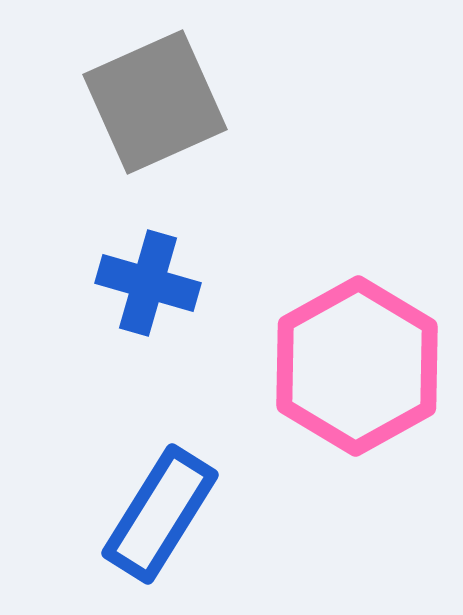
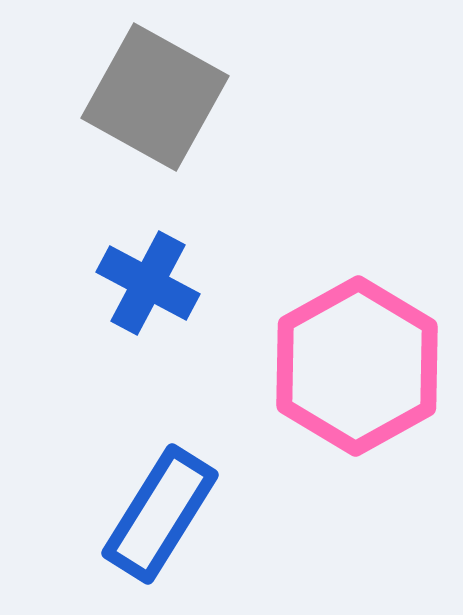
gray square: moved 5 px up; rotated 37 degrees counterclockwise
blue cross: rotated 12 degrees clockwise
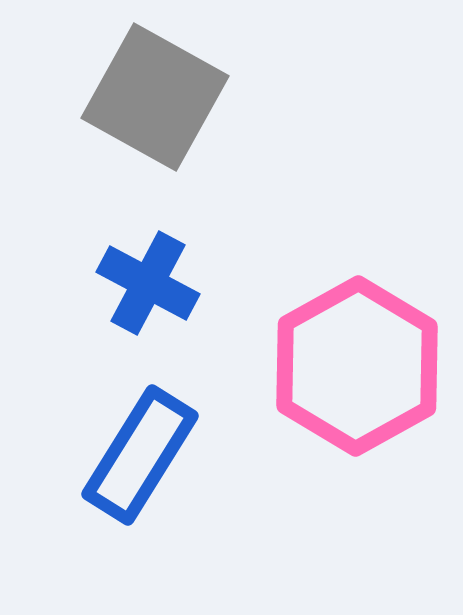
blue rectangle: moved 20 px left, 59 px up
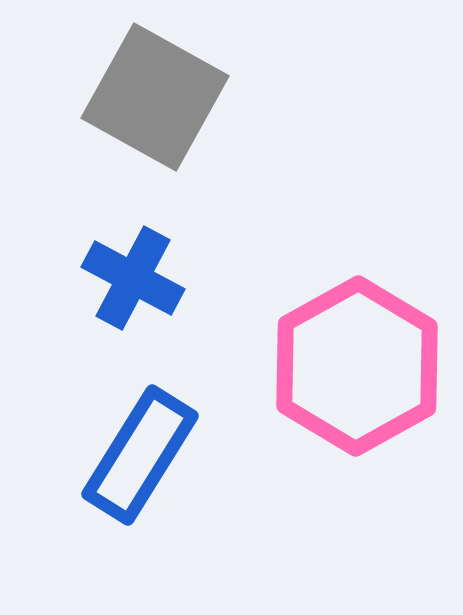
blue cross: moved 15 px left, 5 px up
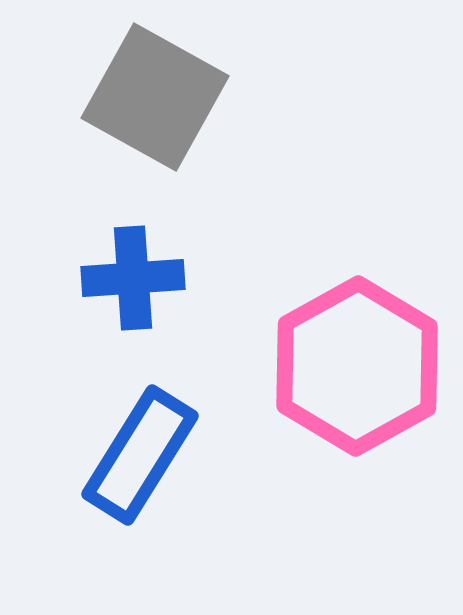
blue cross: rotated 32 degrees counterclockwise
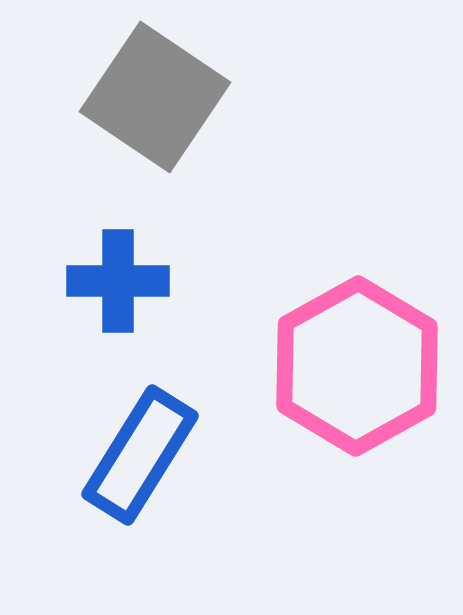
gray square: rotated 5 degrees clockwise
blue cross: moved 15 px left, 3 px down; rotated 4 degrees clockwise
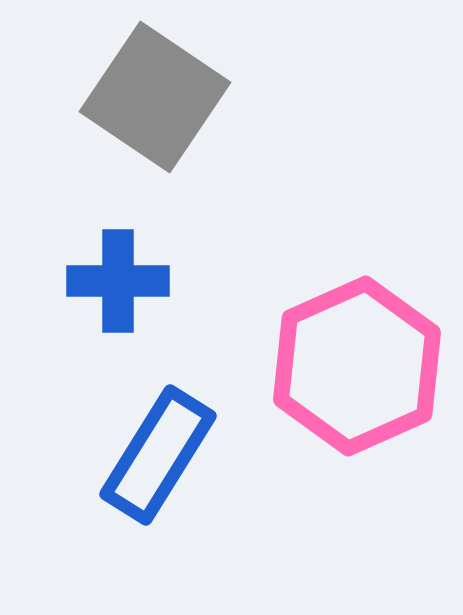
pink hexagon: rotated 5 degrees clockwise
blue rectangle: moved 18 px right
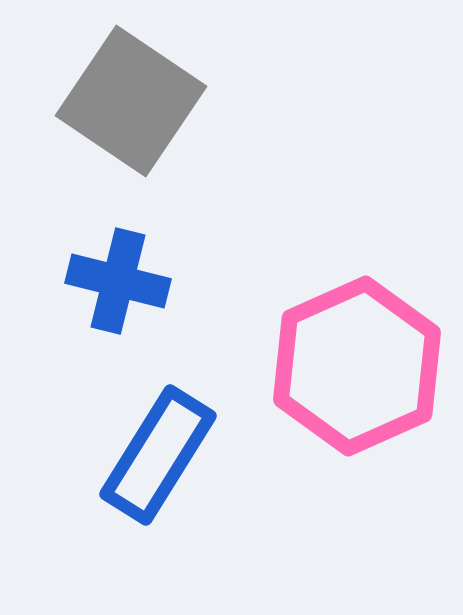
gray square: moved 24 px left, 4 px down
blue cross: rotated 14 degrees clockwise
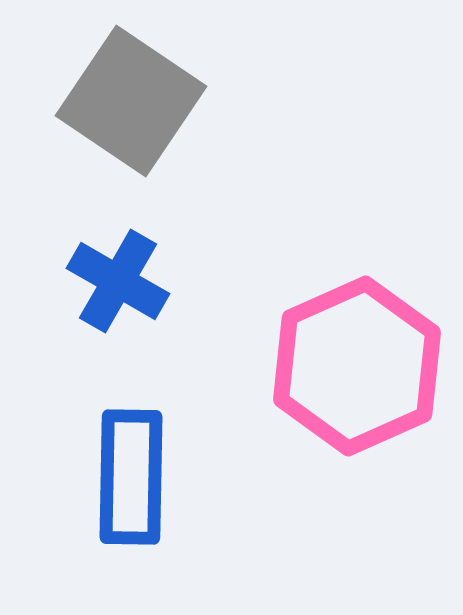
blue cross: rotated 16 degrees clockwise
blue rectangle: moved 27 px left, 22 px down; rotated 31 degrees counterclockwise
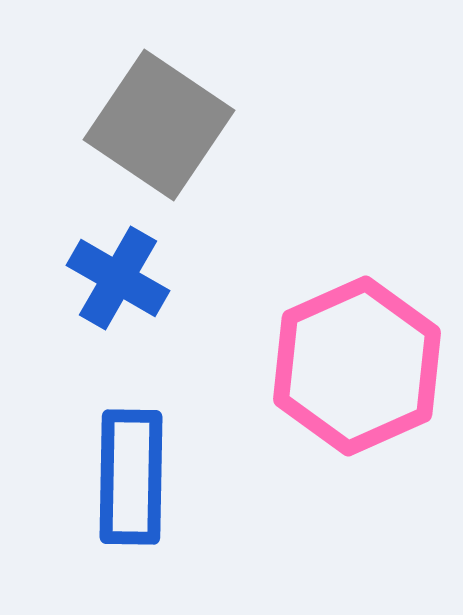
gray square: moved 28 px right, 24 px down
blue cross: moved 3 px up
